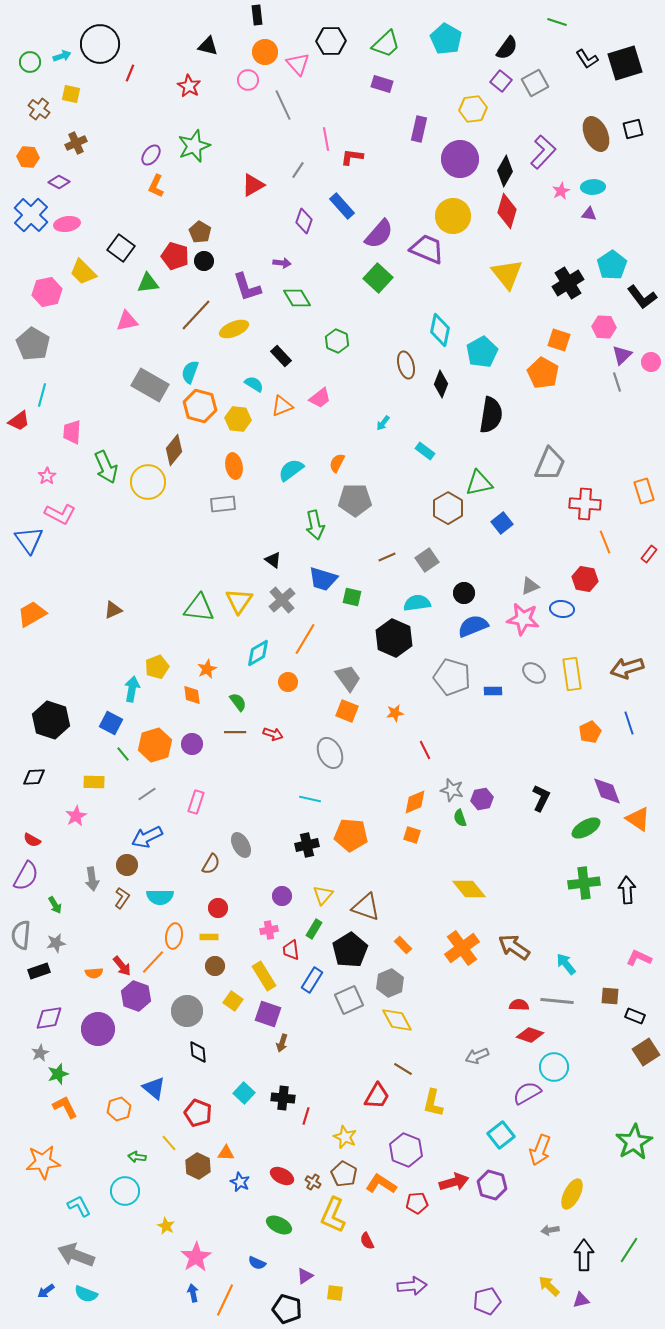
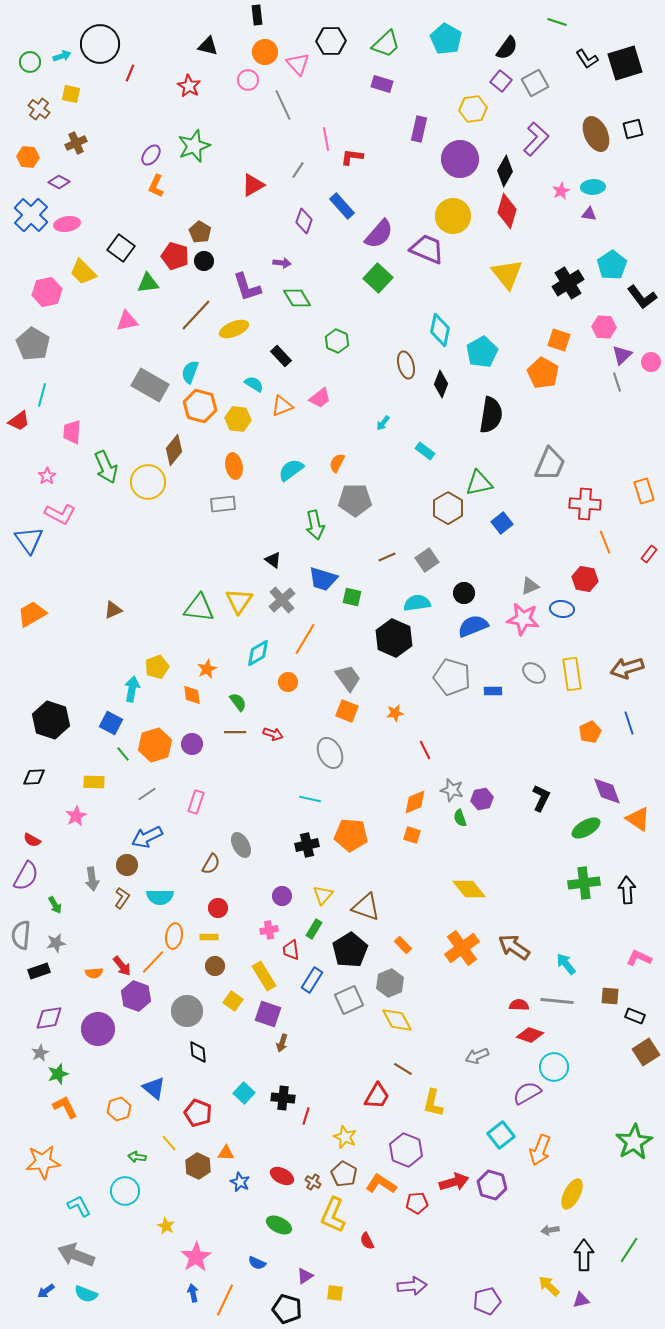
purple L-shape at (543, 152): moved 7 px left, 13 px up
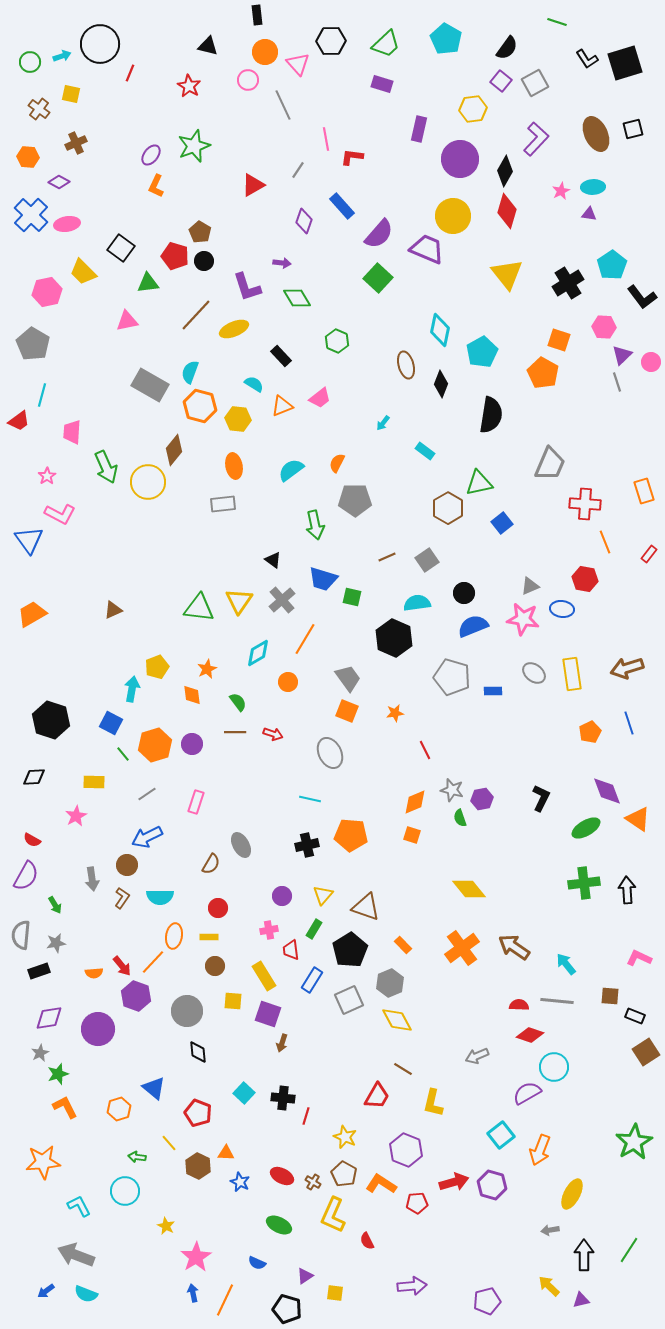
yellow square at (233, 1001): rotated 30 degrees counterclockwise
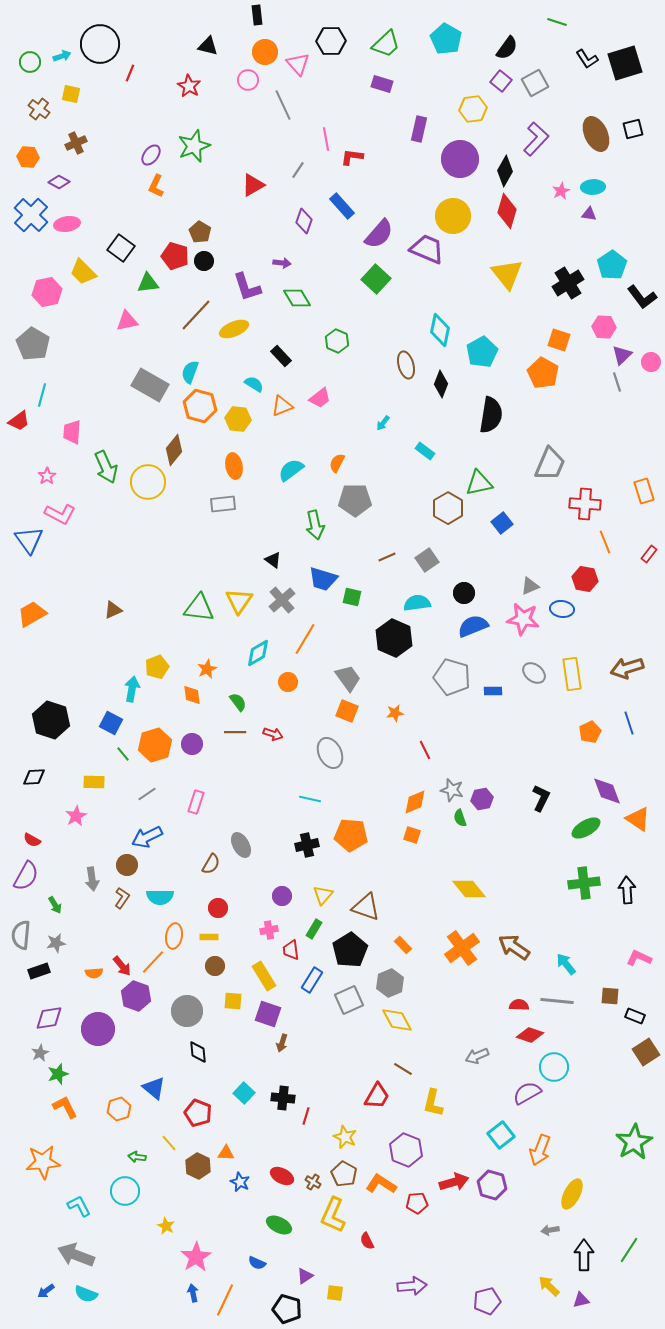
green square at (378, 278): moved 2 px left, 1 px down
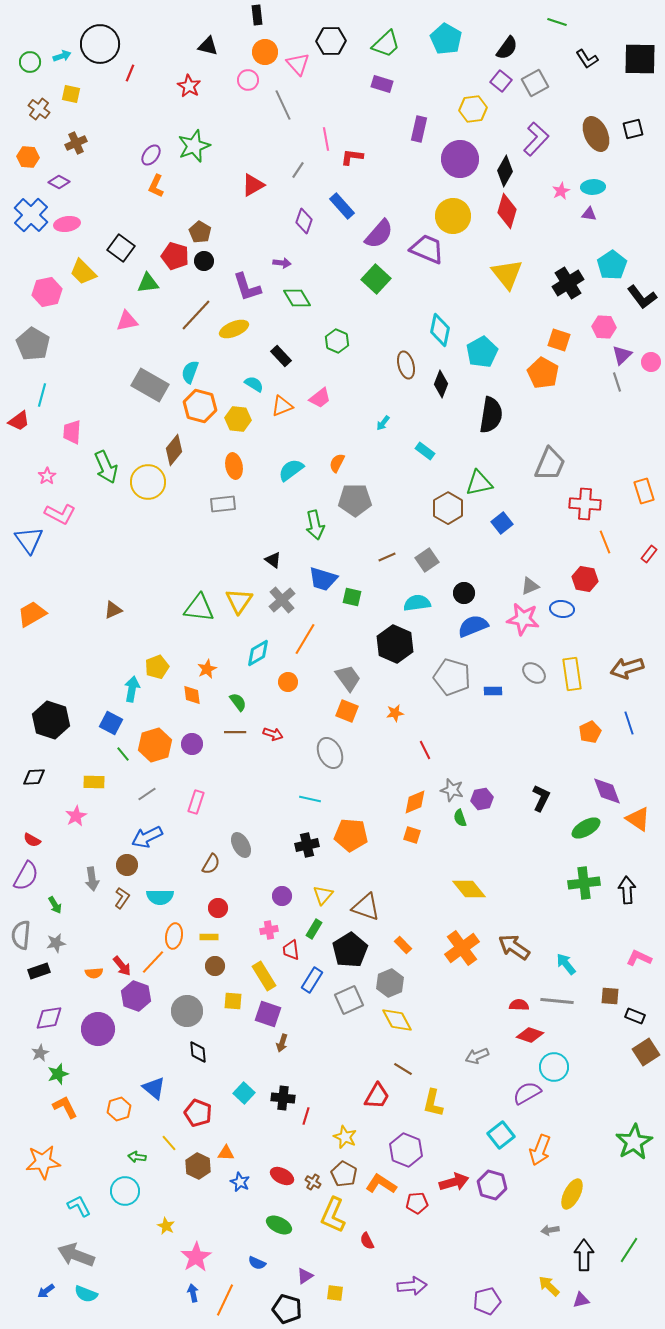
black square at (625, 63): moved 15 px right, 4 px up; rotated 18 degrees clockwise
black hexagon at (394, 638): moved 1 px right, 6 px down
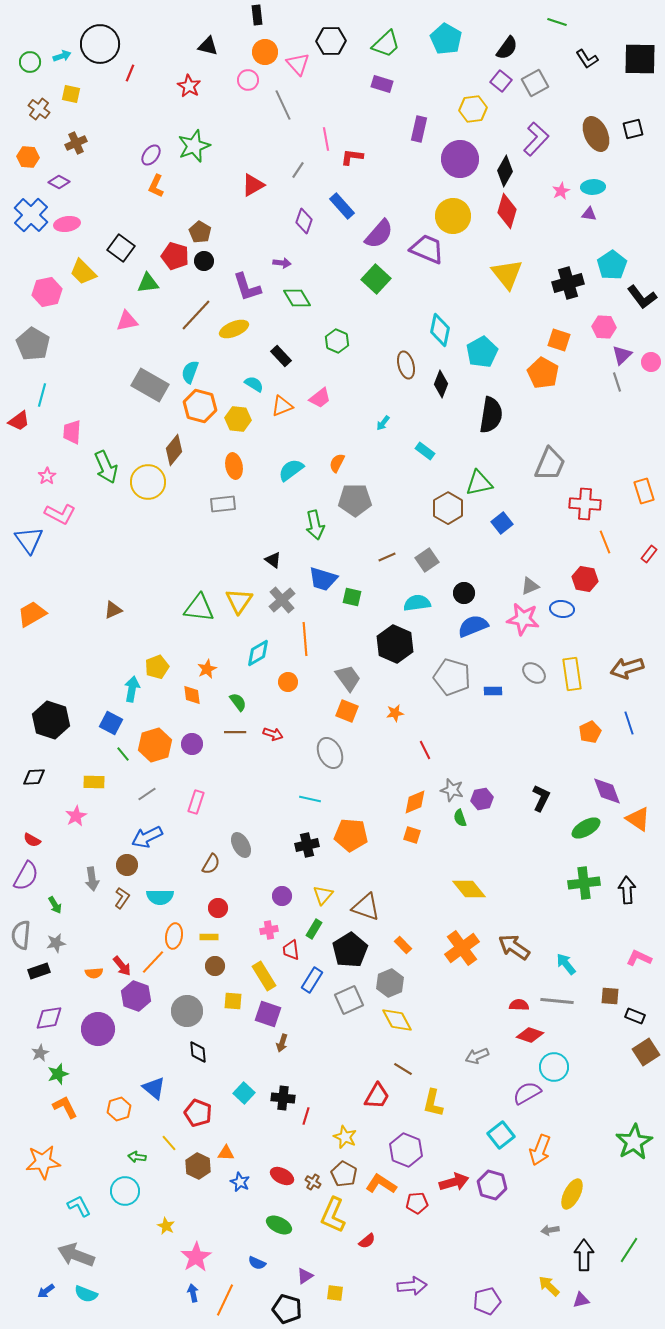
black cross at (568, 283): rotated 16 degrees clockwise
orange line at (305, 639): rotated 36 degrees counterclockwise
red semicircle at (367, 1241): rotated 102 degrees counterclockwise
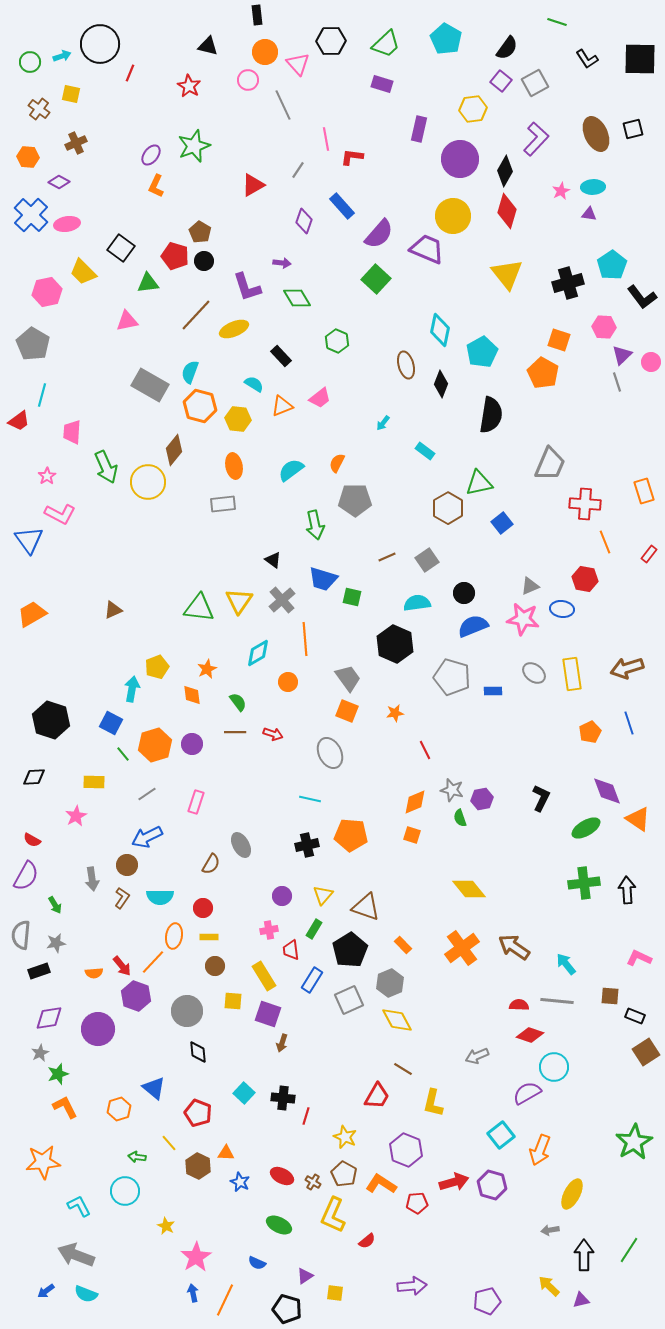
red circle at (218, 908): moved 15 px left
